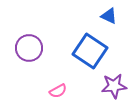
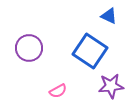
purple star: moved 3 px left
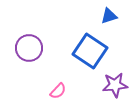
blue triangle: rotated 42 degrees counterclockwise
purple star: moved 4 px right, 1 px up
pink semicircle: rotated 18 degrees counterclockwise
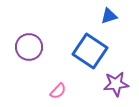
purple circle: moved 1 px up
purple star: moved 1 px right, 1 px up
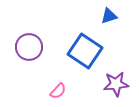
blue square: moved 5 px left
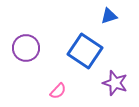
purple circle: moved 3 px left, 1 px down
purple star: moved 1 px left, 1 px up; rotated 25 degrees clockwise
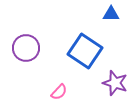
blue triangle: moved 2 px right, 2 px up; rotated 18 degrees clockwise
pink semicircle: moved 1 px right, 1 px down
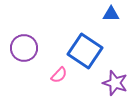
purple circle: moved 2 px left
pink semicircle: moved 17 px up
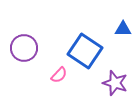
blue triangle: moved 12 px right, 15 px down
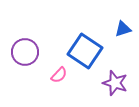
blue triangle: rotated 18 degrees counterclockwise
purple circle: moved 1 px right, 4 px down
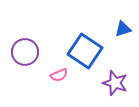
pink semicircle: rotated 24 degrees clockwise
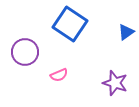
blue triangle: moved 3 px right, 3 px down; rotated 18 degrees counterclockwise
blue square: moved 15 px left, 27 px up
